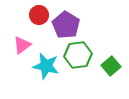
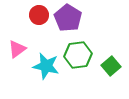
purple pentagon: moved 2 px right, 7 px up
pink triangle: moved 5 px left, 4 px down
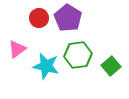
red circle: moved 3 px down
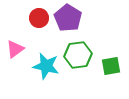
pink triangle: moved 2 px left
green square: rotated 30 degrees clockwise
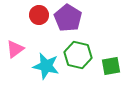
red circle: moved 3 px up
green hexagon: rotated 20 degrees clockwise
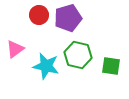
purple pentagon: rotated 24 degrees clockwise
green square: rotated 18 degrees clockwise
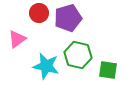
red circle: moved 2 px up
pink triangle: moved 2 px right, 10 px up
green square: moved 3 px left, 4 px down
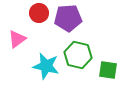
purple pentagon: rotated 12 degrees clockwise
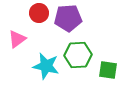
green hexagon: rotated 16 degrees counterclockwise
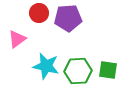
green hexagon: moved 16 px down
